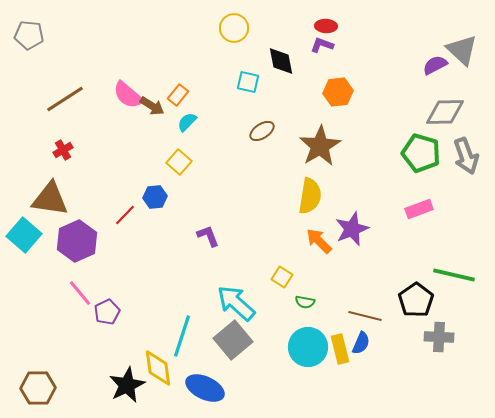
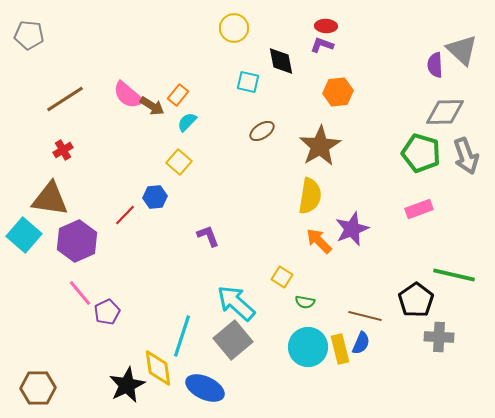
purple semicircle at (435, 65): rotated 65 degrees counterclockwise
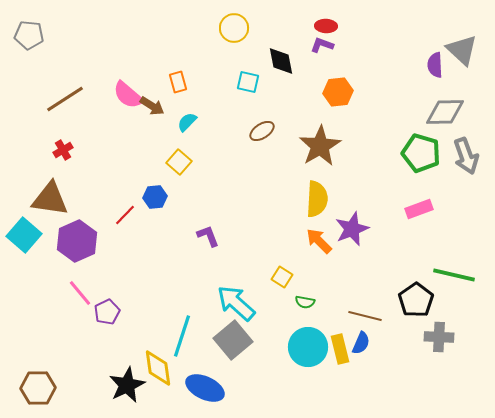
orange rectangle at (178, 95): moved 13 px up; rotated 55 degrees counterclockwise
yellow semicircle at (310, 196): moved 7 px right, 3 px down; rotated 6 degrees counterclockwise
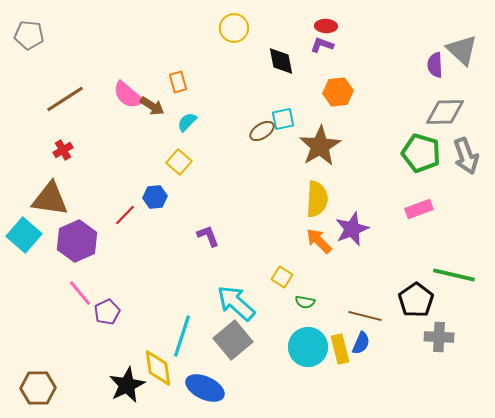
cyan square at (248, 82): moved 35 px right, 37 px down; rotated 25 degrees counterclockwise
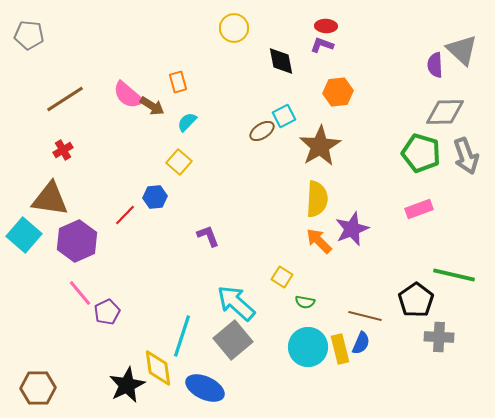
cyan square at (283, 119): moved 1 px right, 3 px up; rotated 15 degrees counterclockwise
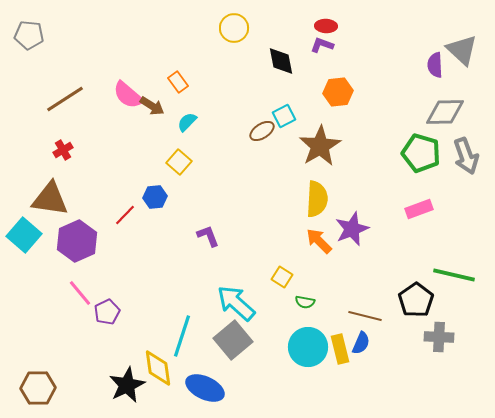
orange rectangle at (178, 82): rotated 20 degrees counterclockwise
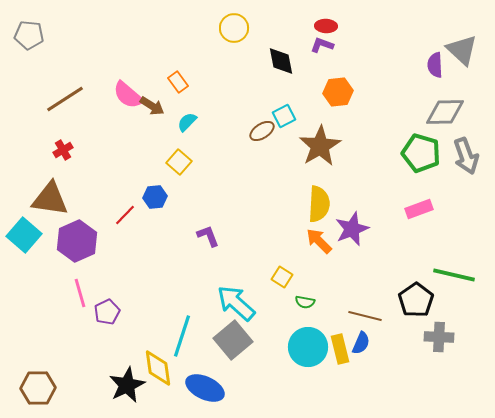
yellow semicircle at (317, 199): moved 2 px right, 5 px down
pink line at (80, 293): rotated 24 degrees clockwise
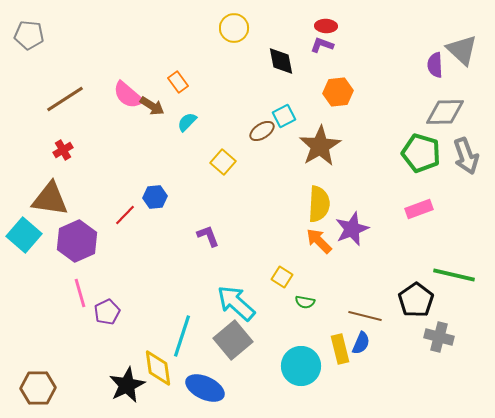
yellow square at (179, 162): moved 44 px right
gray cross at (439, 337): rotated 12 degrees clockwise
cyan circle at (308, 347): moved 7 px left, 19 px down
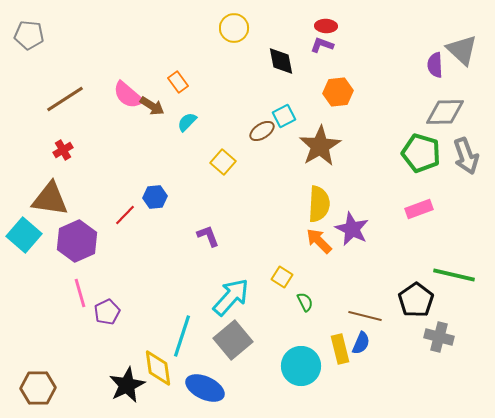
purple star at (352, 229): rotated 24 degrees counterclockwise
green semicircle at (305, 302): rotated 126 degrees counterclockwise
cyan arrow at (236, 303): moved 5 px left, 6 px up; rotated 90 degrees clockwise
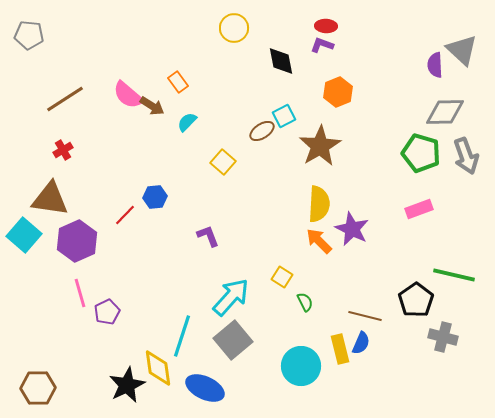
orange hexagon at (338, 92): rotated 16 degrees counterclockwise
gray cross at (439, 337): moved 4 px right
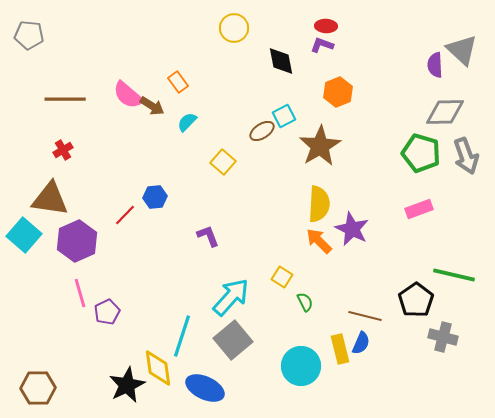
brown line at (65, 99): rotated 33 degrees clockwise
